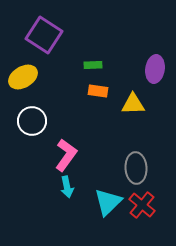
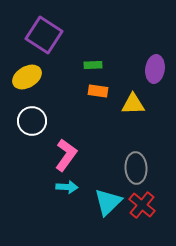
yellow ellipse: moved 4 px right
cyan arrow: rotated 75 degrees counterclockwise
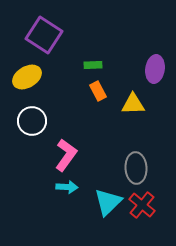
orange rectangle: rotated 54 degrees clockwise
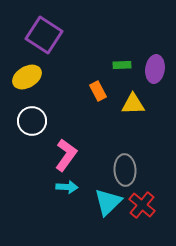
green rectangle: moved 29 px right
gray ellipse: moved 11 px left, 2 px down
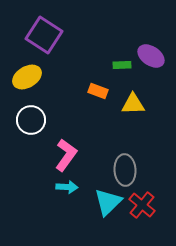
purple ellipse: moved 4 px left, 13 px up; rotated 64 degrees counterclockwise
orange rectangle: rotated 42 degrees counterclockwise
white circle: moved 1 px left, 1 px up
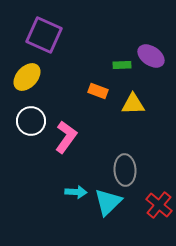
purple square: rotated 9 degrees counterclockwise
yellow ellipse: rotated 16 degrees counterclockwise
white circle: moved 1 px down
pink L-shape: moved 18 px up
cyan arrow: moved 9 px right, 5 px down
red cross: moved 17 px right
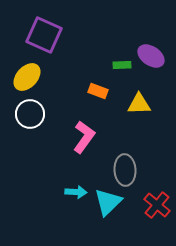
yellow triangle: moved 6 px right
white circle: moved 1 px left, 7 px up
pink L-shape: moved 18 px right
red cross: moved 2 px left
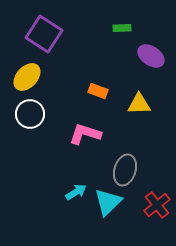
purple square: moved 1 px up; rotated 9 degrees clockwise
green rectangle: moved 37 px up
pink L-shape: moved 1 px right, 3 px up; rotated 108 degrees counterclockwise
gray ellipse: rotated 20 degrees clockwise
cyan arrow: rotated 35 degrees counterclockwise
red cross: rotated 12 degrees clockwise
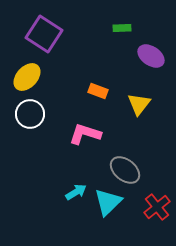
yellow triangle: rotated 50 degrees counterclockwise
gray ellipse: rotated 68 degrees counterclockwise
red cross: moved 2 px down
